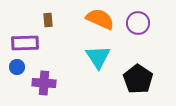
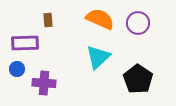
cyan triangle: rotated 20 degrees clockwise
blue circle: moved 2 px down
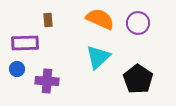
purple cross: moved 3 px right, 2 px up
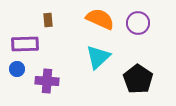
purple rectangle: moved 1 px down
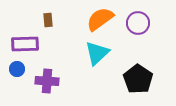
orange semicircle: rotated 60 degrees counterclockwise
cyan triangle: moved 1 px left, 4 px up
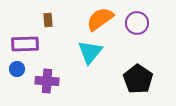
purple circle: moved 1 px left
cyan triangle: moved 7 px left, 1 px up; rotated 8 degrees counterclockwise
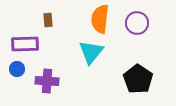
orange semicircle: rotated 48 degrees counterclockwise
cyan triangle: moved 1 px right
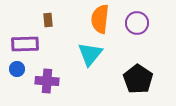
cyan triangle: moved 1 px left, 2 px down
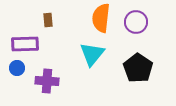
orange semicircle: moved 1 px right, 1 px up
purple circle: moved 1 px left, 1 px up
cyan triangle: moved 2 px right
blue circle: moved 1 px up
black pentagon: moved 11 px up
